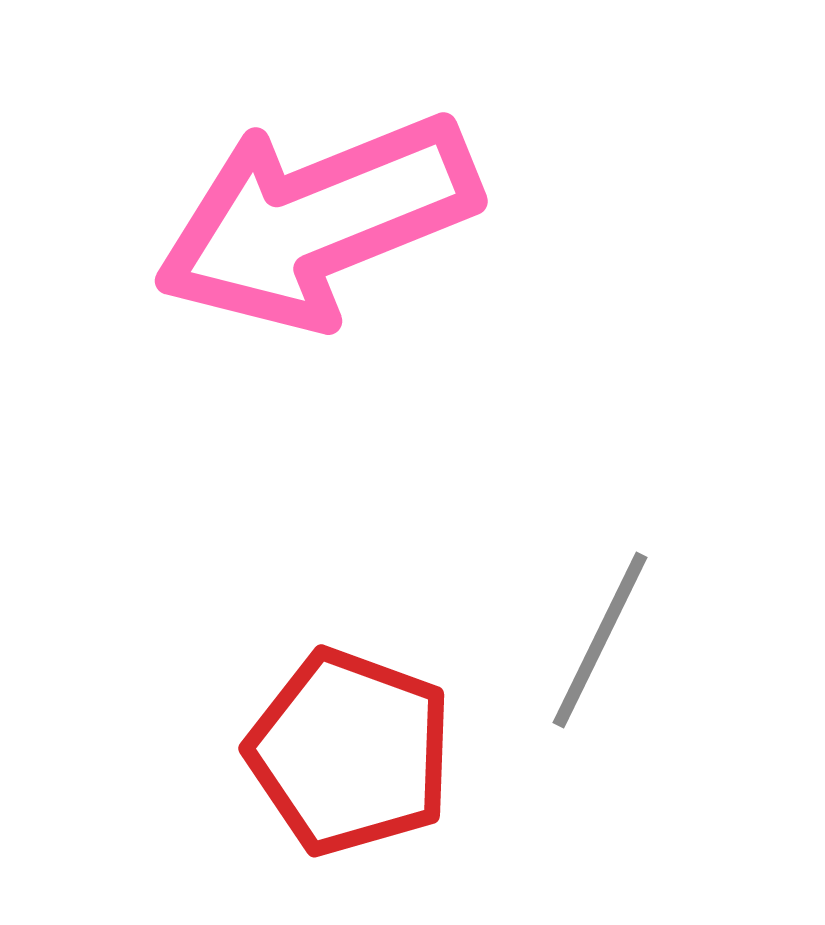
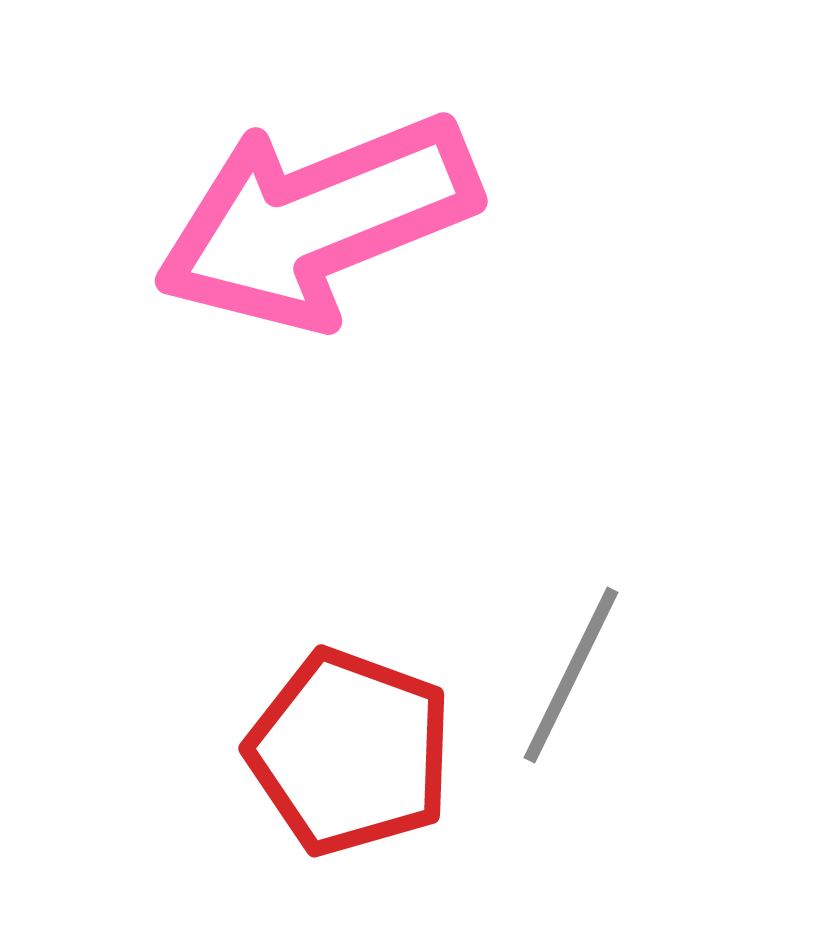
gray line: moved 29 px left, 35 px down
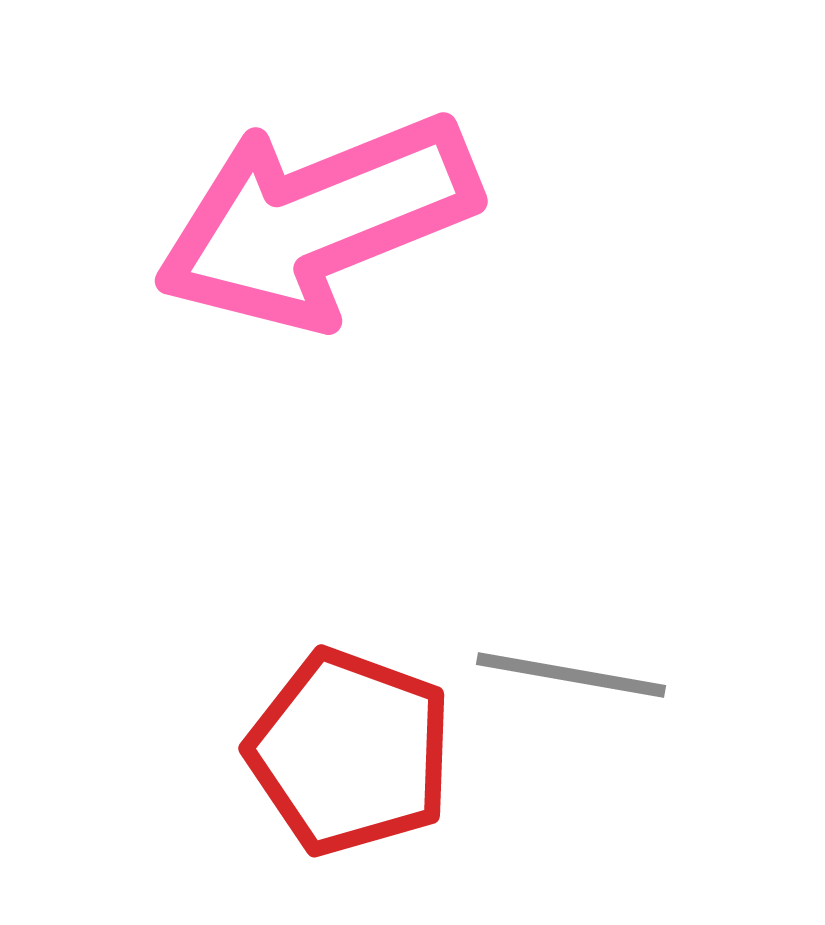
gray line: rotated 74 degrees clockwise
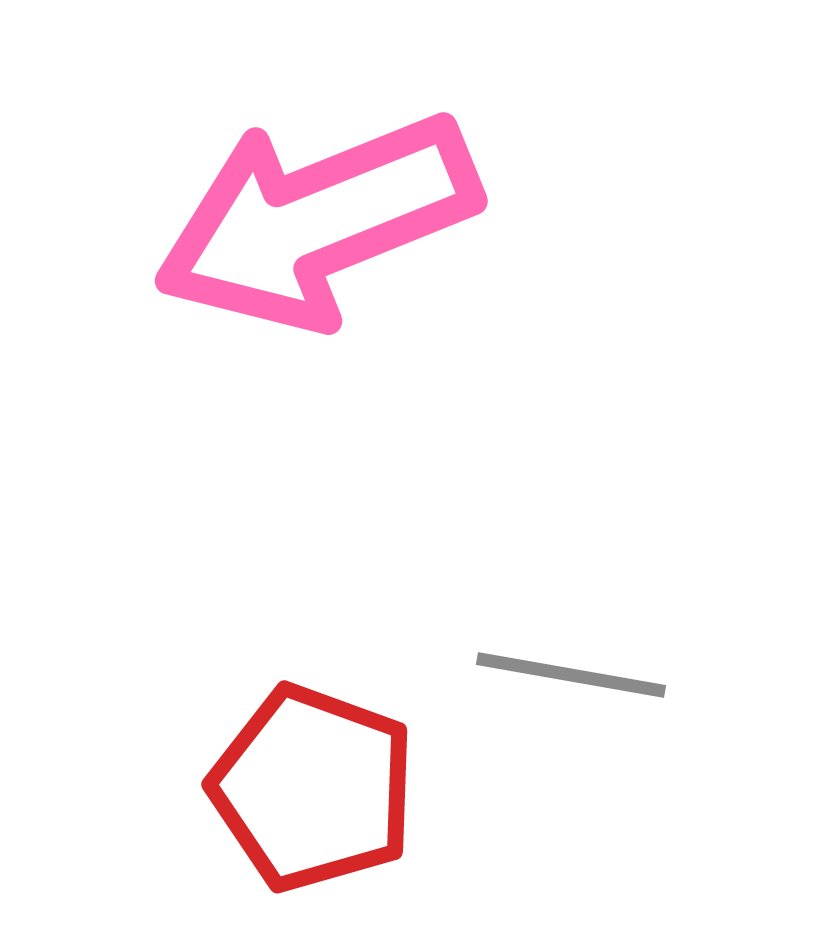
red pentagon: moved 37 px left, 36 px down
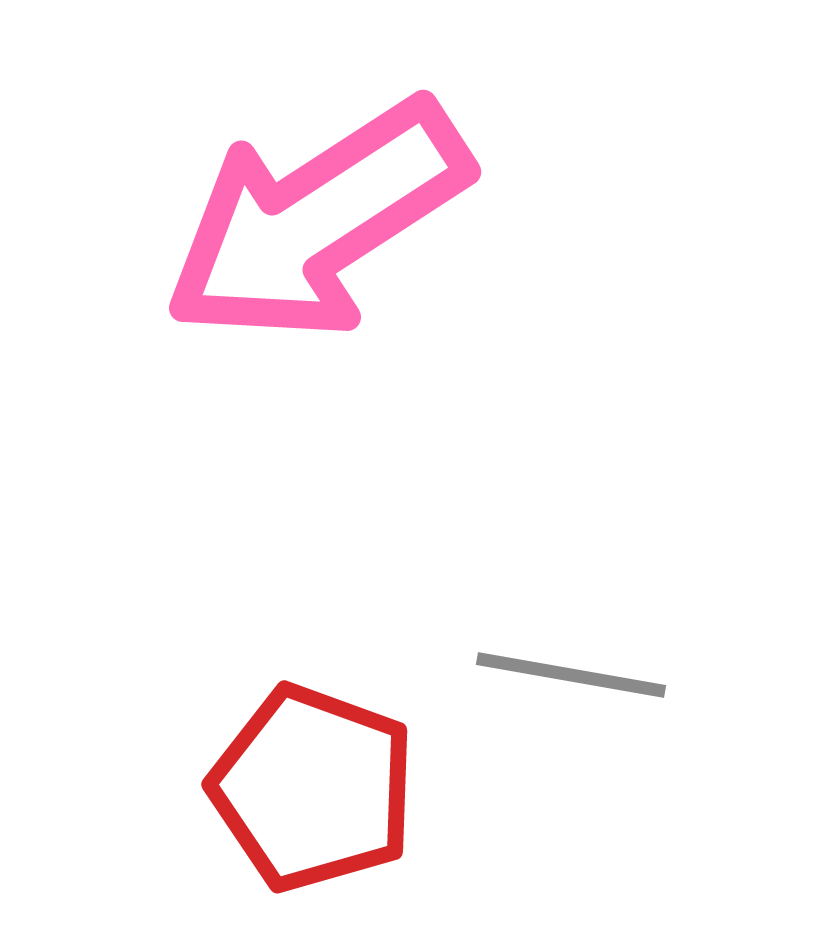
pink arrow: rotated 11 degrees counterclockwise
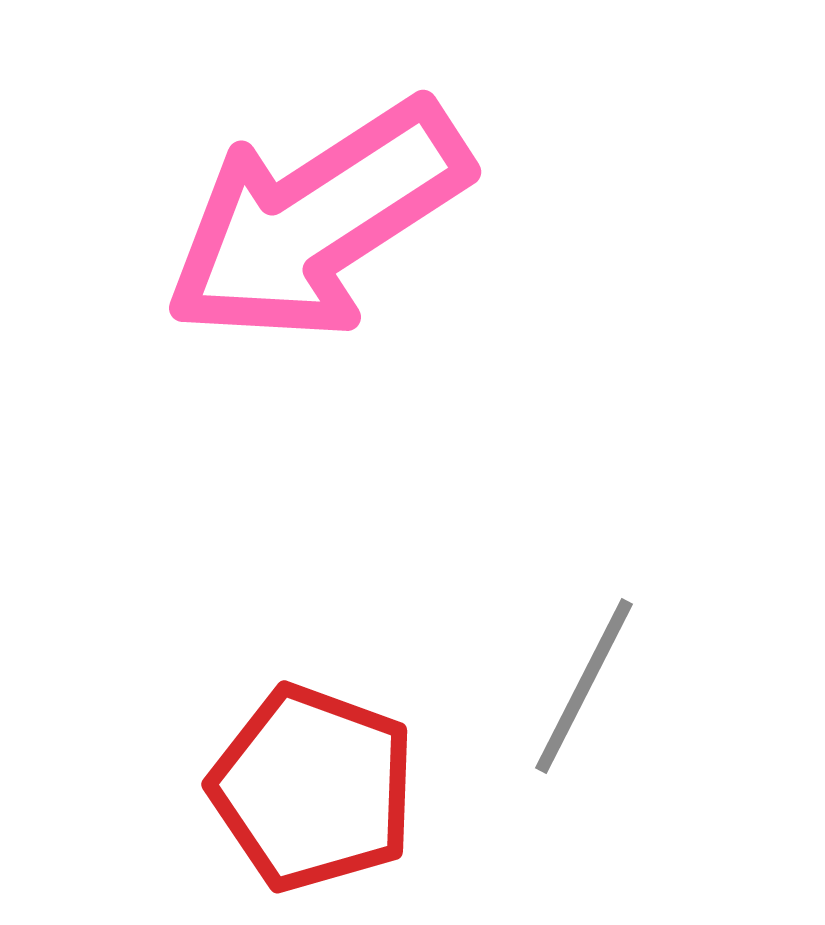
gray line: moved 13 px right, 11 px down; rotated 73 degrees counterclockwise
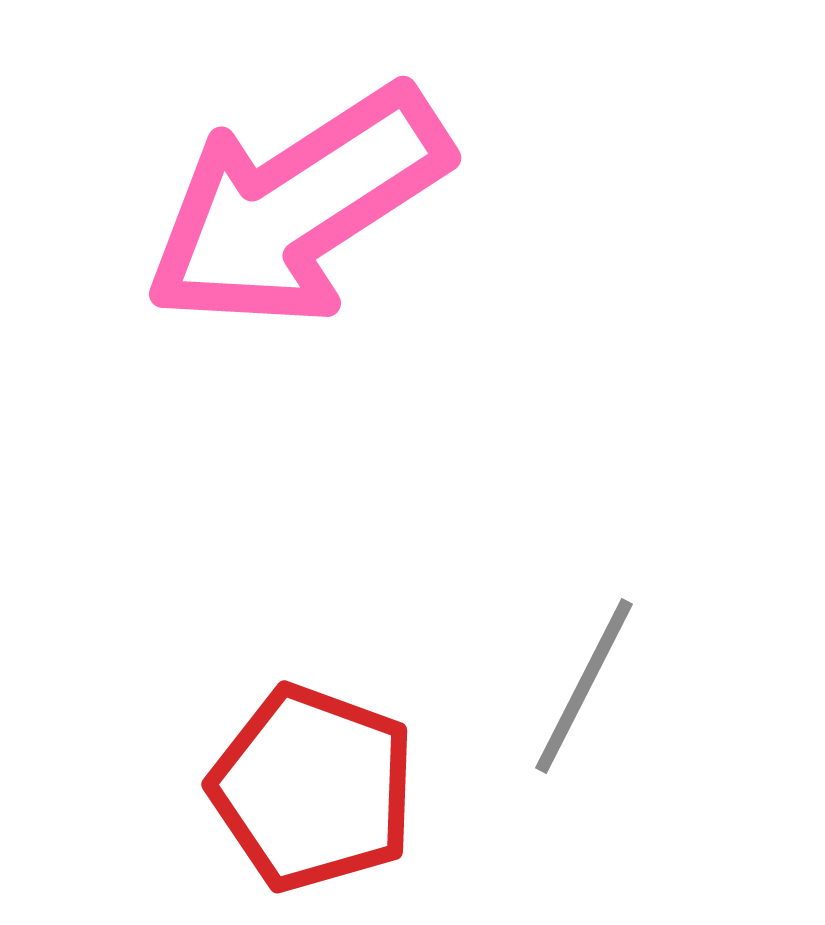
pink arrow: moved 20 px left, 14 px up
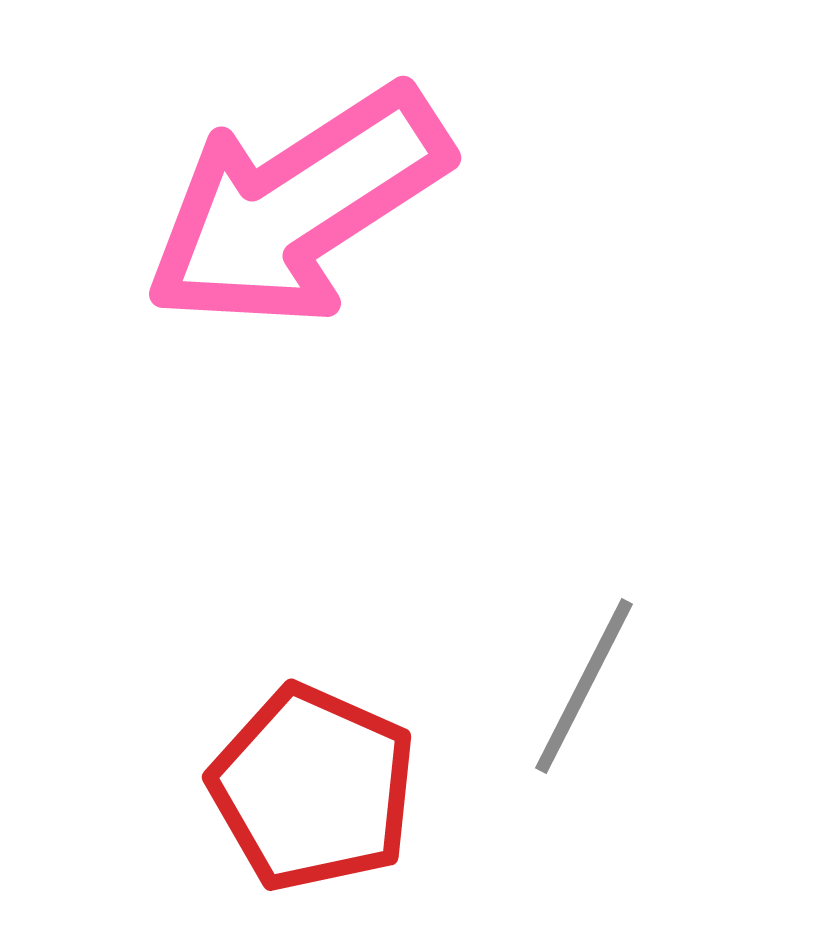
red pentagon: rotated 4 degrees clockwise
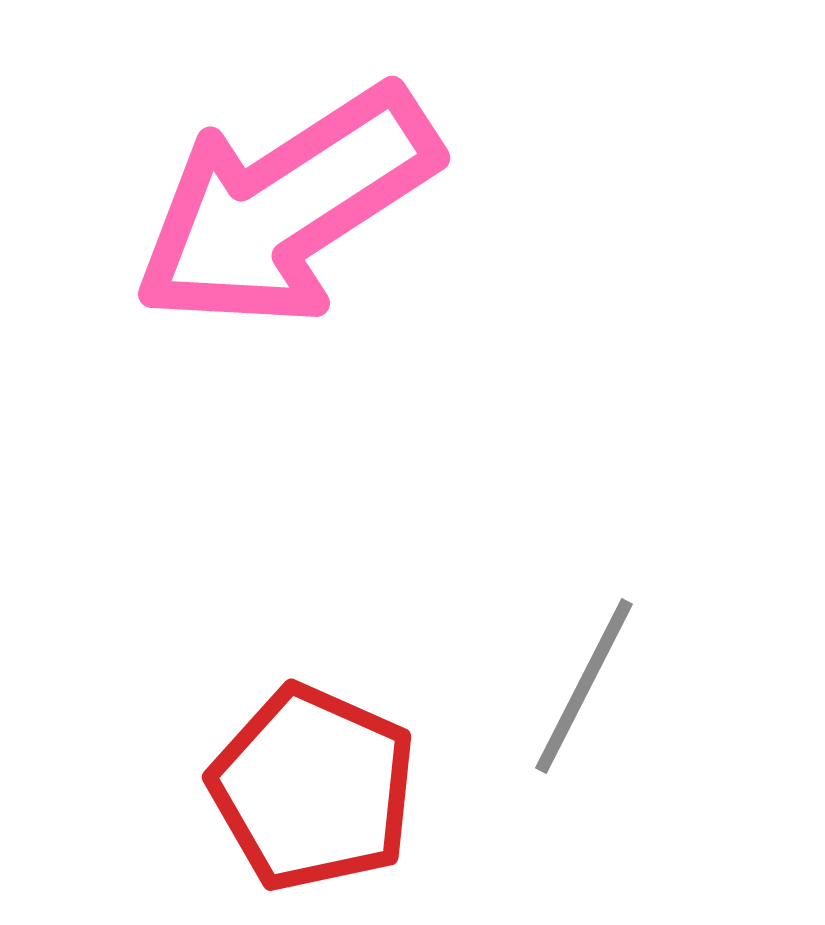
pink arrow: moved 11 px left
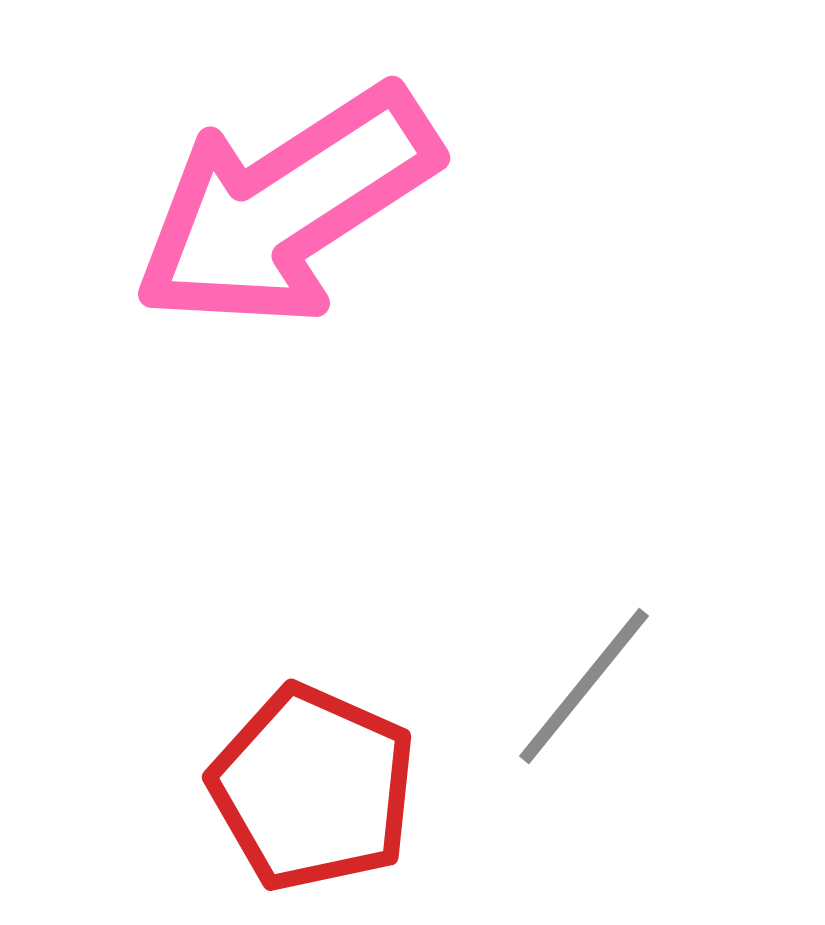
gray line: rotated 12 degrees clockwise
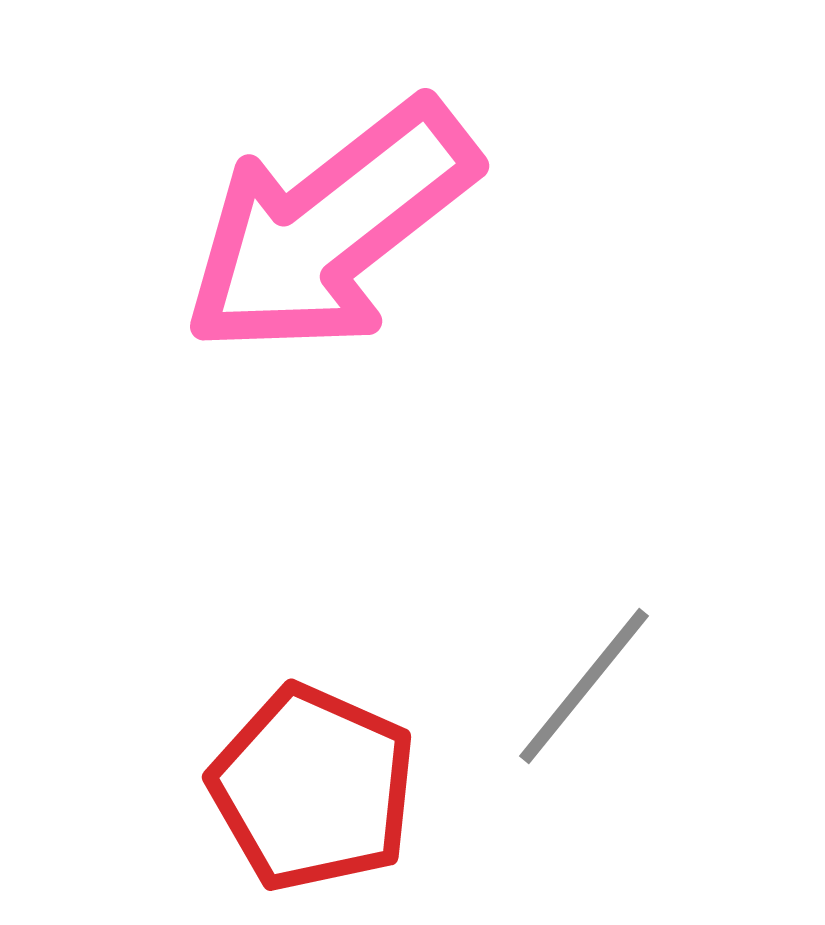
pink arrow: moved 44 px right, 21 px down; rotated 5 degrees counterclockwise
